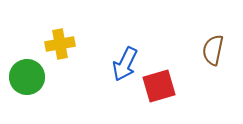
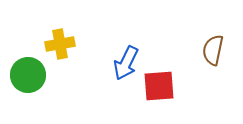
blue arrow: moved 1 px right, 1 px up
green circle: moved 1 px right, 2 px up
red square: rotated 12 degrees clockwise
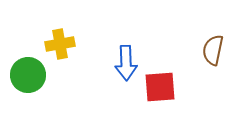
blue arrow: rotated 28 degrees counterclockwise
red square: moved 1 px right, 1 px down
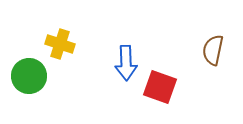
yellow cross: rotated 28 degrees clockwise
green circle: moved 1 px right, 1 px down
red square: rotated 24 degrees clockwise
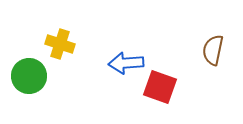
blue arrow: rotated 88 degrees clockwise
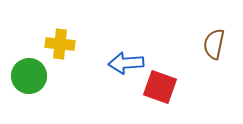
yellow cross: rotated 12 degrees counterclockwise
brown semicircle: moved 1 px right, 6 px up
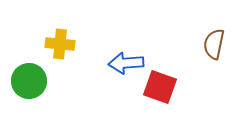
green circle: moved 5 px down
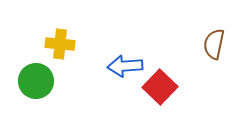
blue arrow: moved 1 px left, 3 px down
green circle: moved 7 px right
red square: rotated 24 degrees clockwise
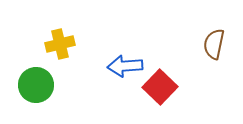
yellow cross: rotated 20 degrees counterclockwise
green circle: moved 4 px down
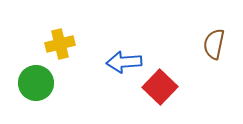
blue arrow: moved 1 px left, 4 px up
green circle: moved 2 px up
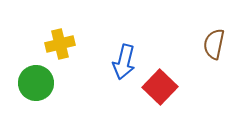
blue arrow: rotated 72 degrees counterclockwise
